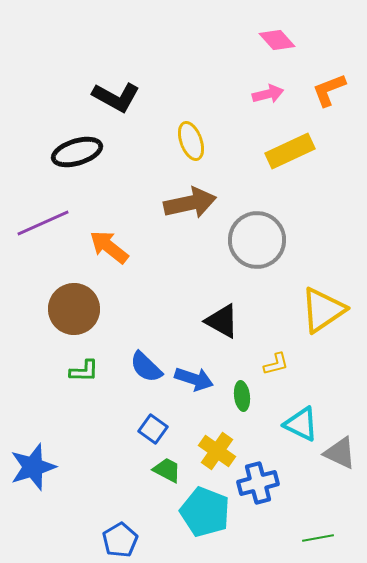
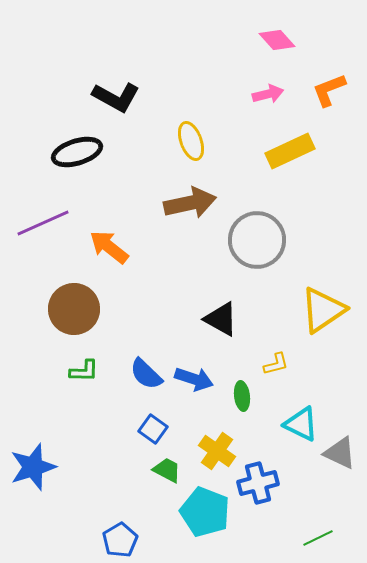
black triangle: moved 1 px left, 2 px up
blue semicircle: moved 7 px down
green line: rotated 16 degrees counterclockwise
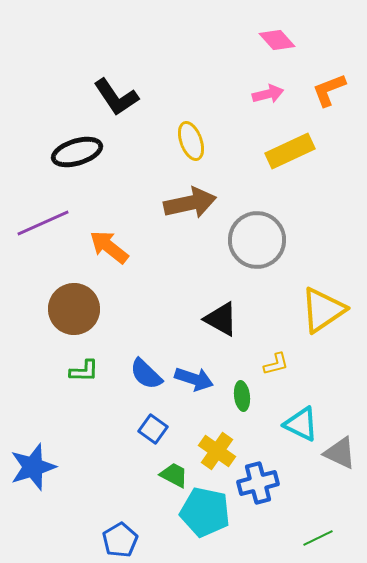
black L-shape: rotated 27 degrees clockwise
green trapezoid: moved 7 px right, 5 px down
cyan pentagon: rotated 9 degrees counterclockwise
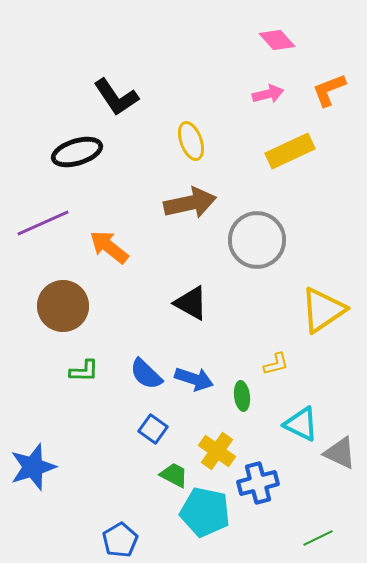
brown circle: moved 11 px left, 3 px up
black triangle: moved 30 px left, 16 px up
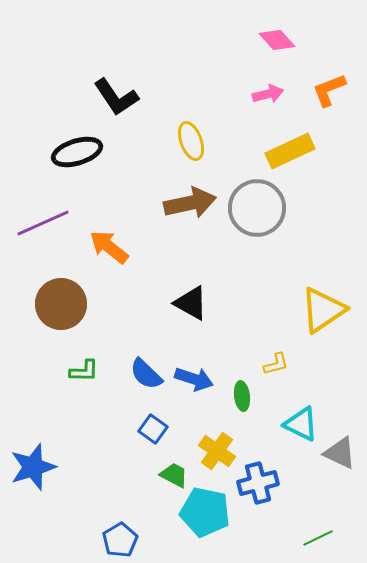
gray circle: moved 32 px up
brown circle: moved 2 px left, 2 px up
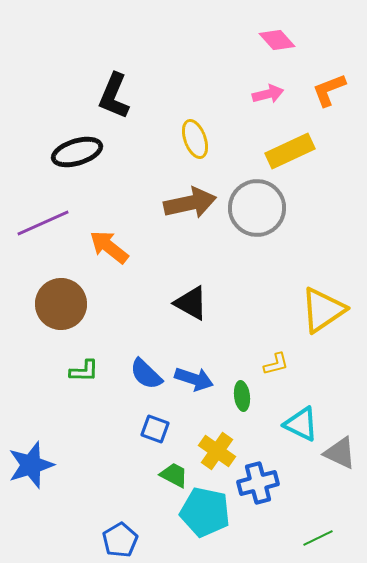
black L-shape: moved 2 px left, 1 px up; rotated 57 degrees clockwise
yellow ellipse: moved 4 px right, 2 px up
blue square: moved 2 px right; rotated 16 degrees counterclockwise
blue star: moved 2 px left, 2 px up
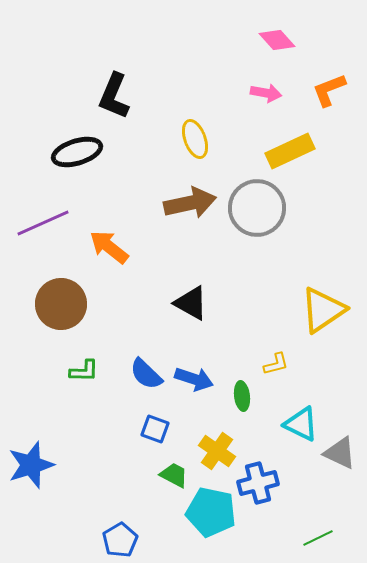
pink arrow: moved 2 px left, 1 px up; rotated 24 degrees clockwise
cyan pentagon: moved 6 px right
